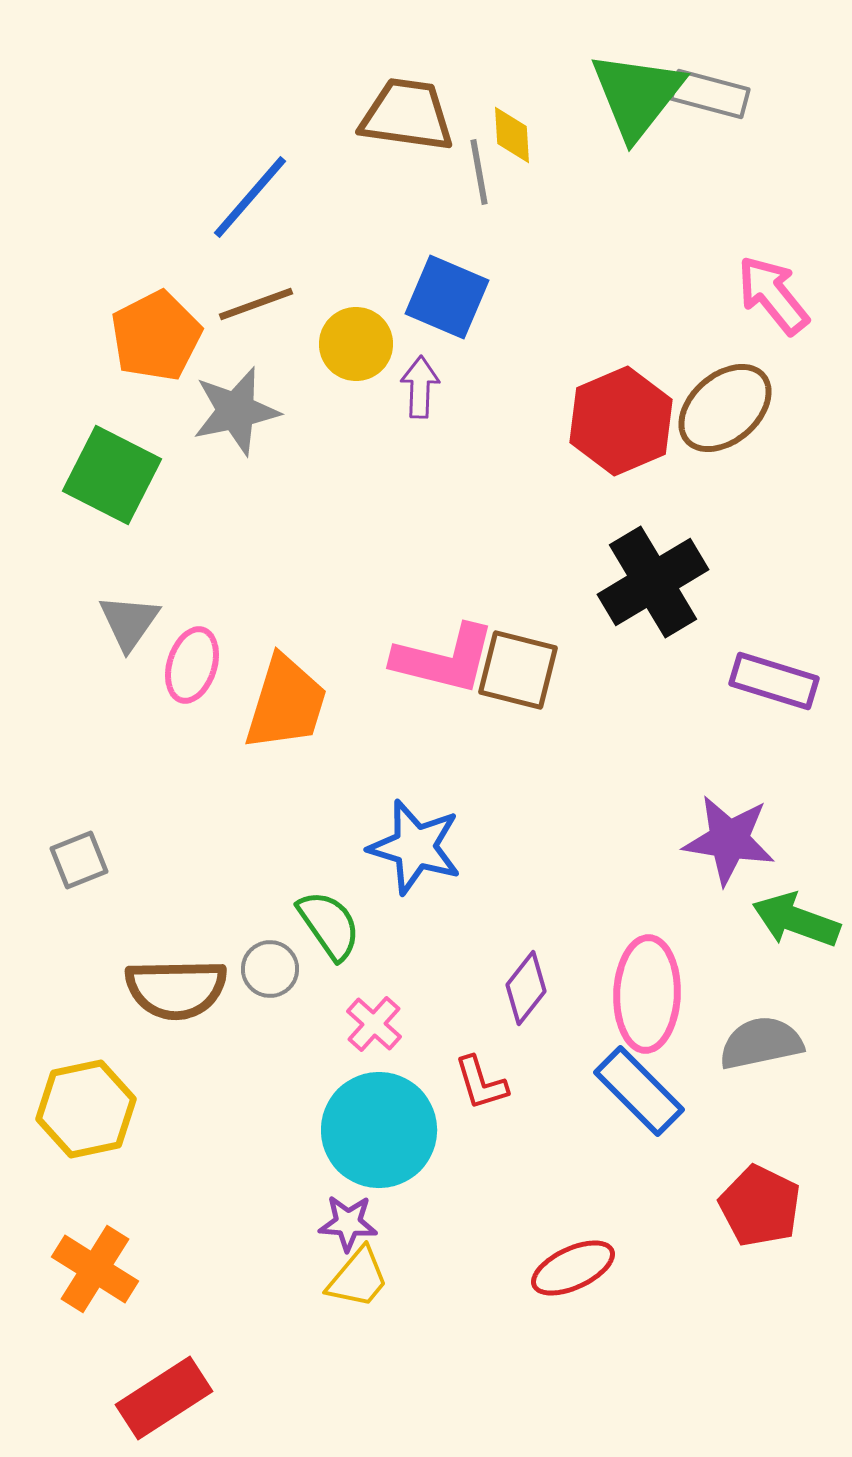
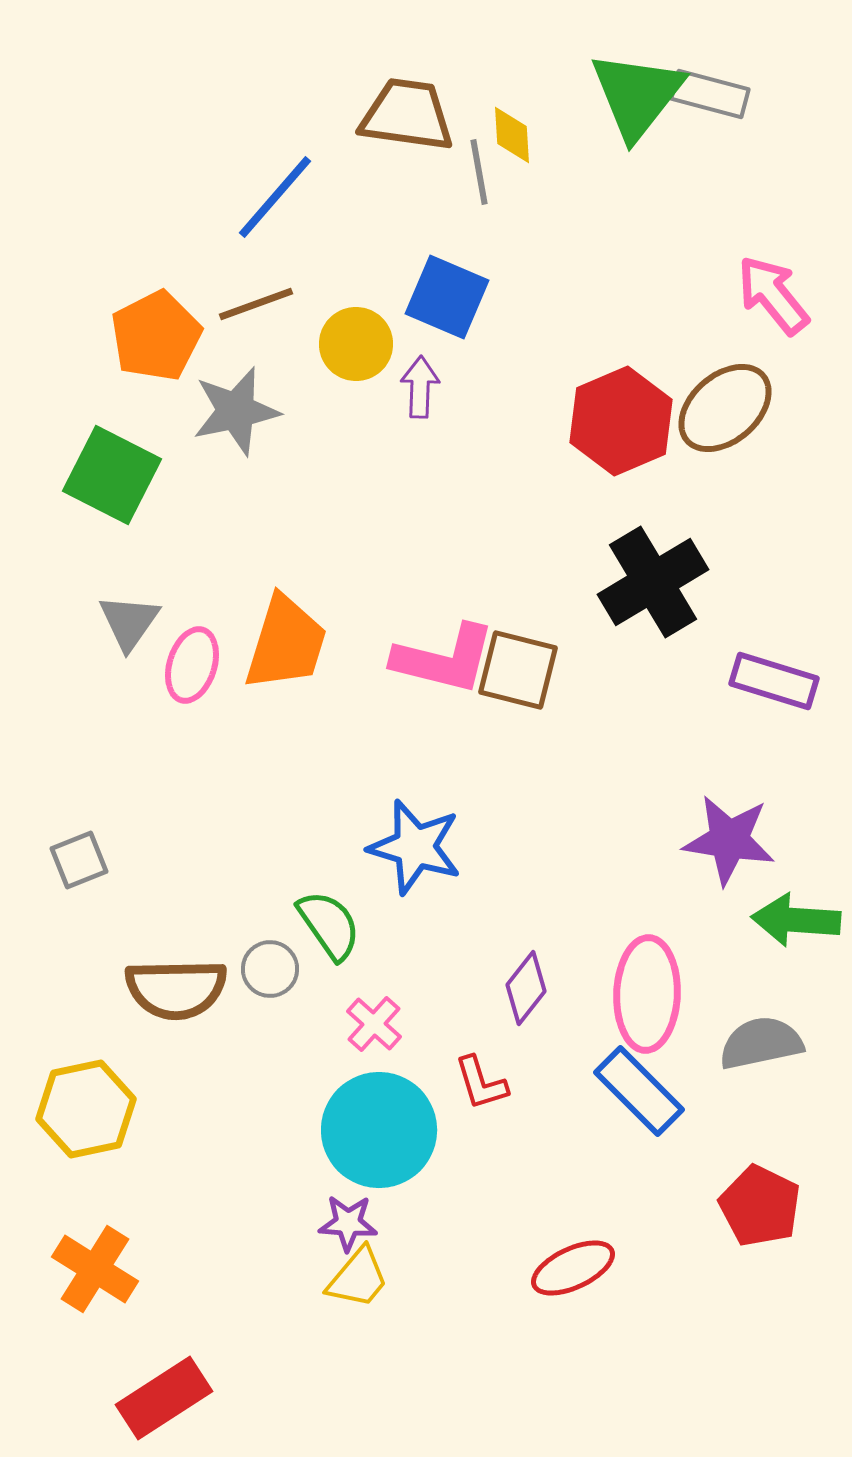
blue line at (250, 197): moved 25 px right
orange trapezoid at (286, 703): moved 60 px up
green arrow at (796, 920): rotated 16 degrees counterclockwise
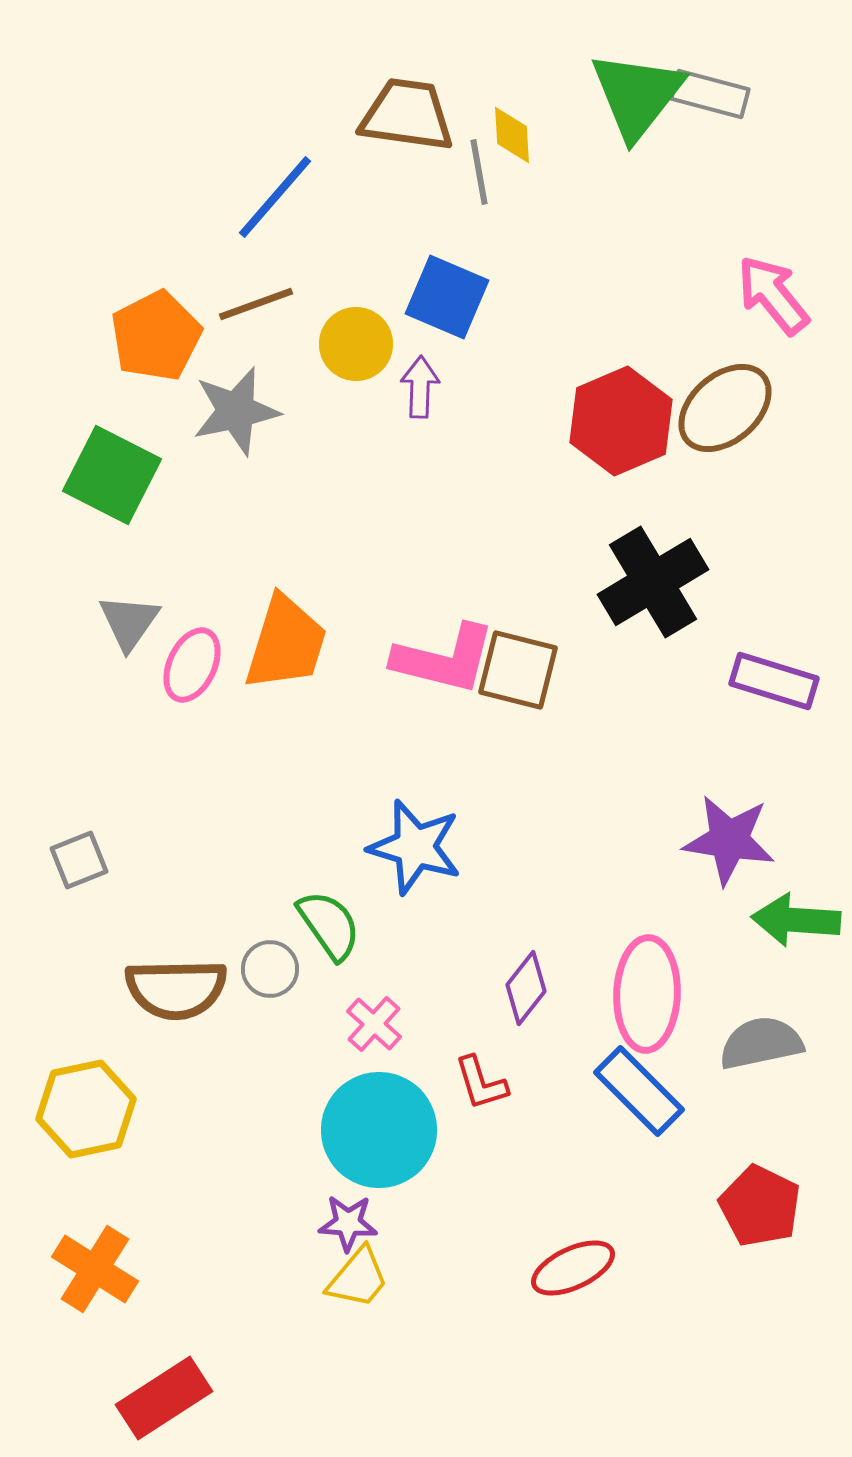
pink ellipse at (192, 665): rotated 8 degrees clockwise
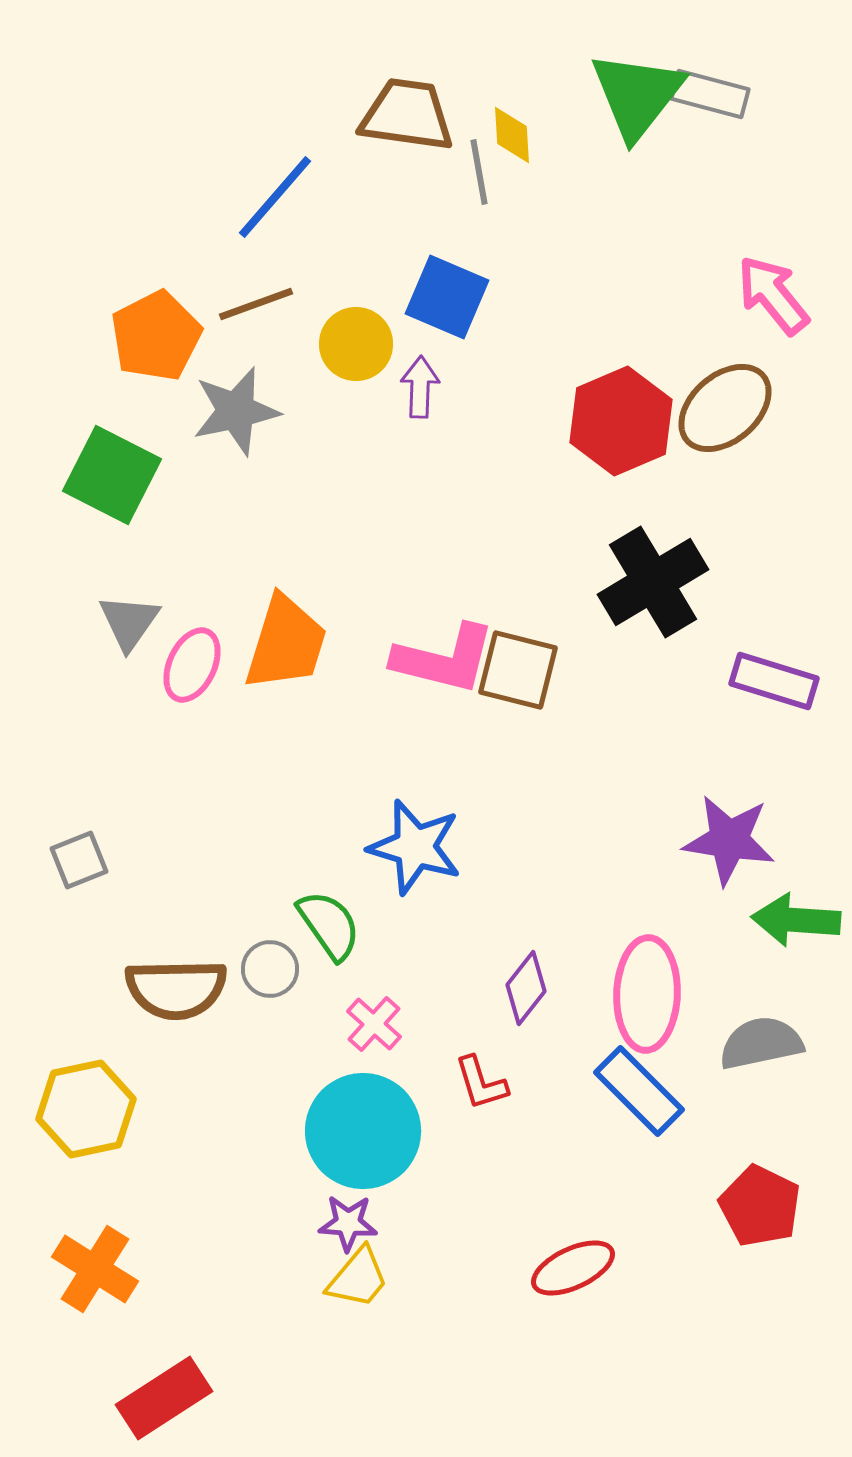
cyan circle at (379, 1130): moved 16 px left, 1 px down
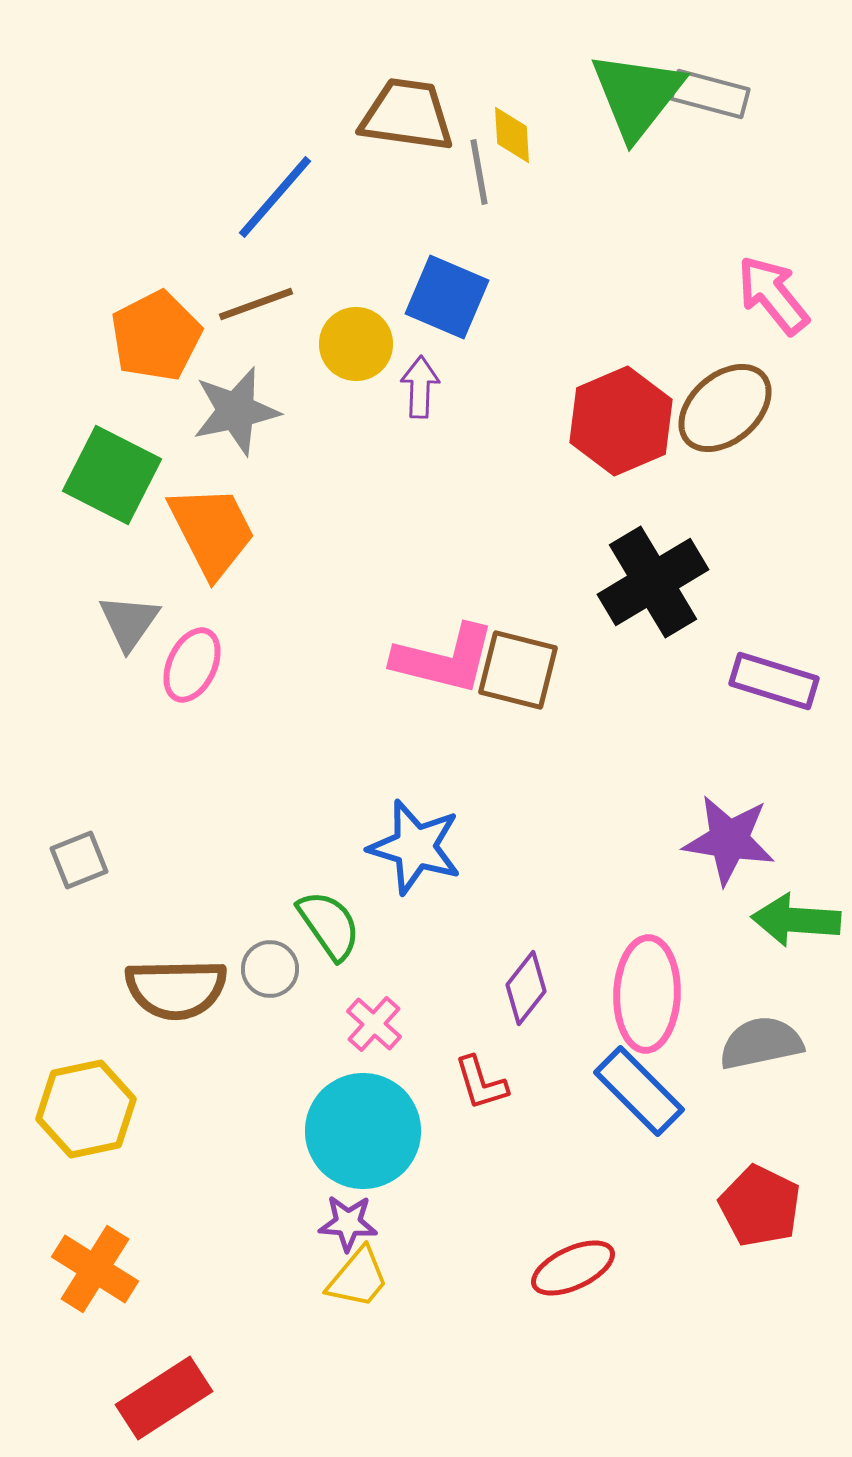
orange trapezoid at (286, 643): moved 74 px left, 112 px up; rotated 44 degrees counterclockwise
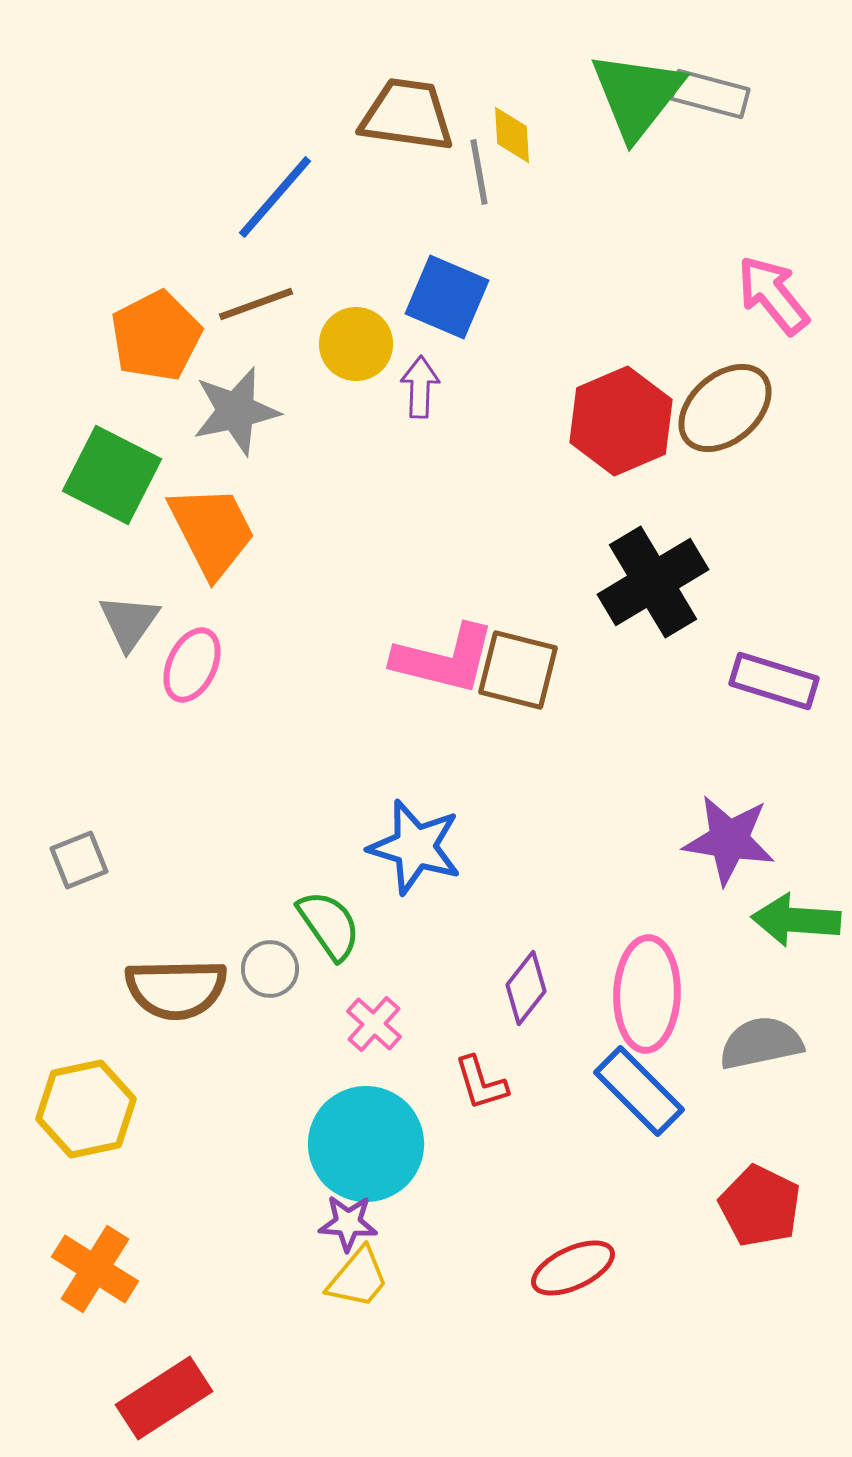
cyan circle at (363, 1131): moved 3 px right, 13 px down
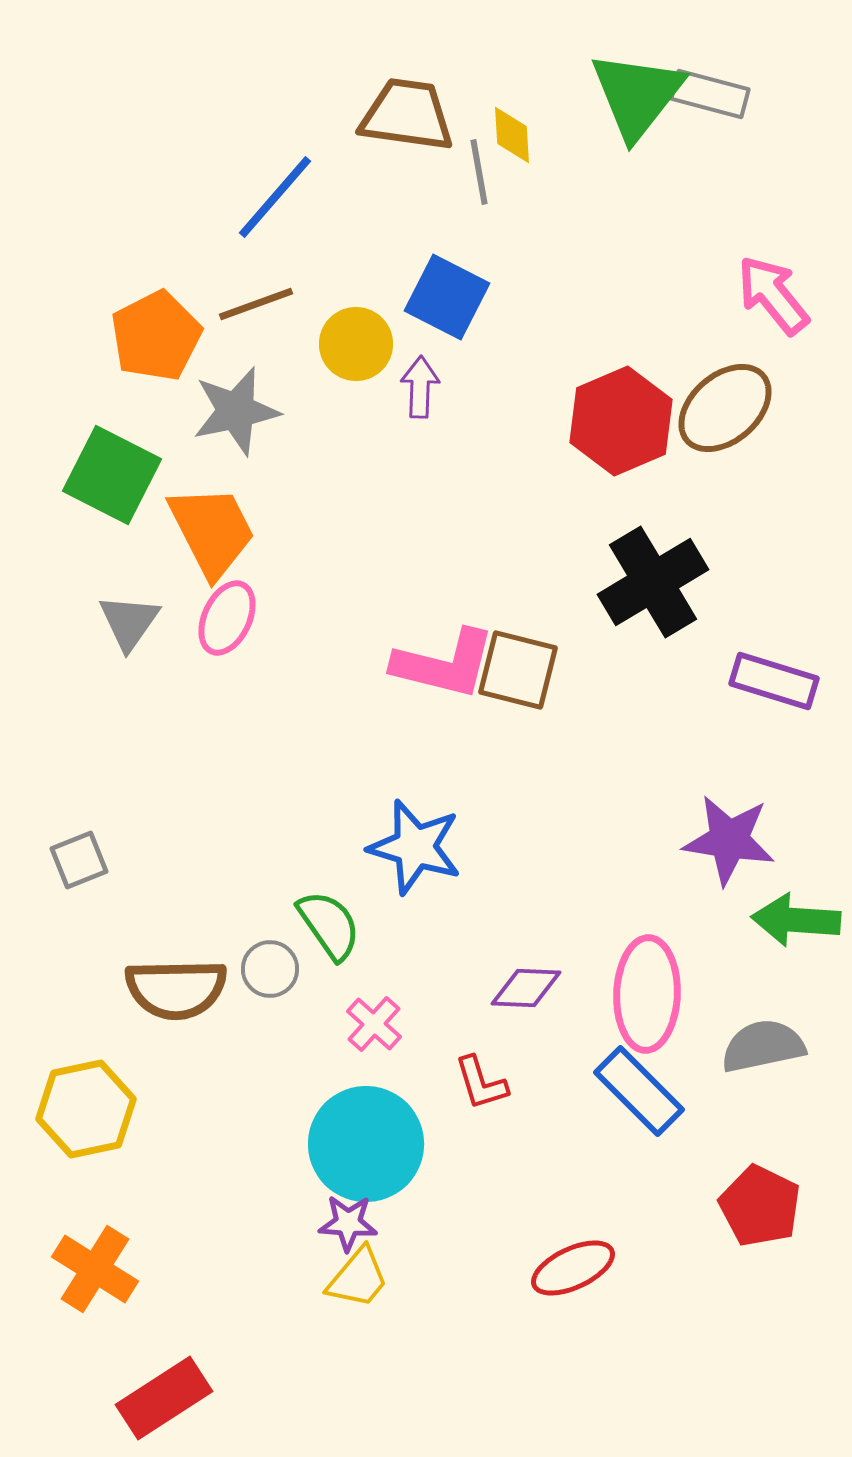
blue square at (447, 297): rotated 4 degrees clockwise
pink L-shape at (444, 659): moved 5 px down
pink ellipse at (192, 665): moved 35 px right, 47 px up
purple diamond at (526, 988): rotated 54 degrees clockwise
gray semicircle at (761, 1043): moved 2 px right, 3 px down
